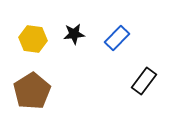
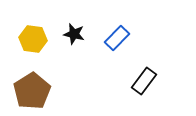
black star: rotated 20 degrees clockwise
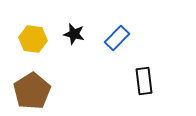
black rectangle: rotated 44 degrees counterclockwise
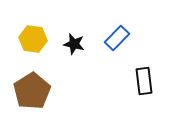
black star: moved 10 px down
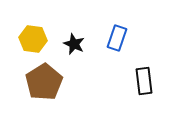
blue rectangle: rotated 25 degrees counterclockwise
black star: rotated 10 degrees clockwise
brown pentagon: moved 12 px right, 9 px up
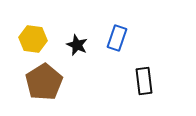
black star: moved 3 px right, 1 px down
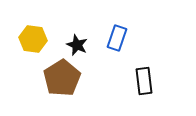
brown pentagon: moved 18 px right, 4 px up
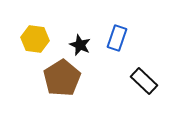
yellow hexagon: moved 2 px right
black star: moved 3 px right
black rectangle: rotated 40 degrees counterclockwise
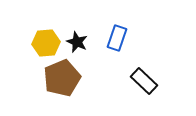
yellow hexagon: moved 11 px right, 4 px down; rotated 12 degrees counterclockwise
black star: moved 3 px left, 3 px up
brown pentagon: rotated 9 degrees clockwise
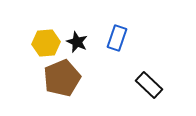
black rectangle: moved 5 px right, 4 px down
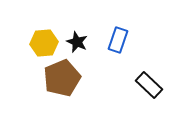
blue rectangle: moved 1 px right, 2 px down
yellow hexagon: moved 2 px left
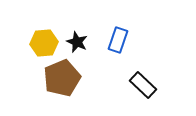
black rectangle: moved 6 px left
